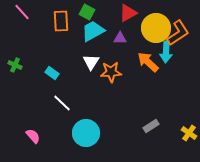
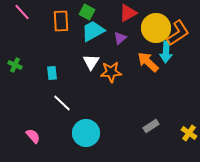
purple triangle: rotated 40 degrees counterclockwise
cyan rectangle: rotated 48 degrees clockwise
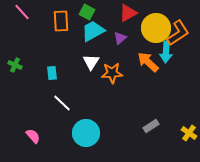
orange star: moved 1 px right, 1 px down
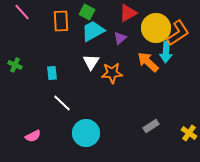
pink semicircle: rotated 105 degrees clockwise
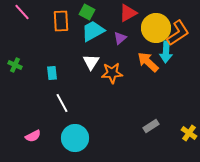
white line: rotated 18 degrees clockwise
cyan circle: moved 11 px left, 5 px down
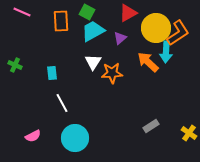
pink line: rotated 24 degrees counterclockwise
white triangle: moved 2 px right
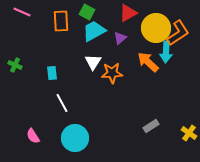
cyan trapezoid: moved 1 px right
pink semicircle: rotated 84 degrees clockwise
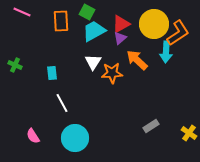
red triangle: moved 7 px left, 11 px down
yellow circle: moved 2 px left, 4 px up
orange arrow: moved 11 px left, 2 px up
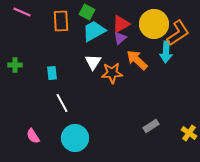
green cross: rotated 24 degrees counterclockwise
